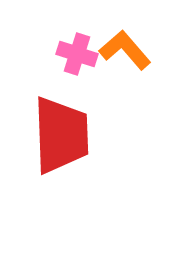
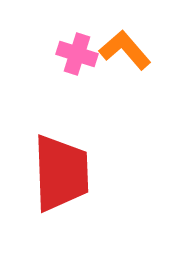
red trapezoid: moved 38 px down
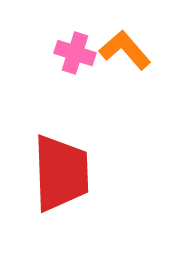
pink cross: moved 2 px left, 1 px up
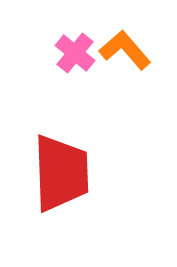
pink cross: rotated 21 degrees clockwise
